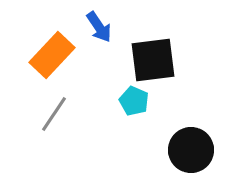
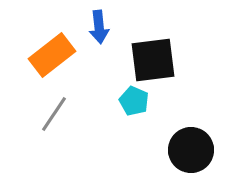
blue arrow: rotated 28 degrees clockwise
orange rectangle: rotated 9 degrees clockwise
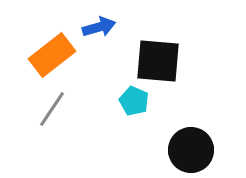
blue arrow: rotated 100 degrees counterclockwise
black square: moved 5 px right, 1 px down; rotated 12 degrees clockwise
gray line: moved 2 px left, 5 px up
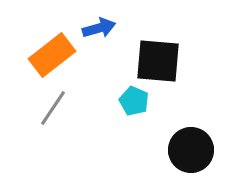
blue arrow: moved 1 px down
gray line: moved 1 px right, 1 px up
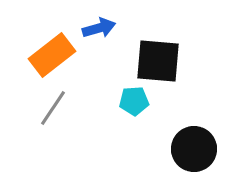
cyan pentagon: rotated 28 degrees counterclockwise
black circle: moved 3 px right, 1 px up
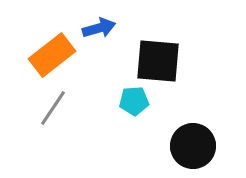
black circle: moved 1 px left, 3 px up
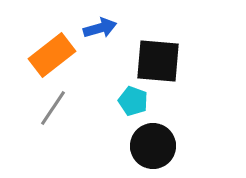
blue arrow: moved 1 px right
cyan pentagon: moved 1 px left; rotated 24 degrees clockwise
black circle: moved 40 px left
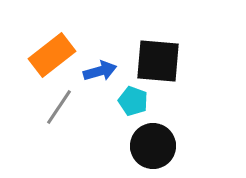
blue arrow: moved 43 px down
gray line: moved 6 px right, 1 px up
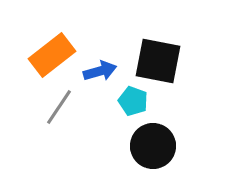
black square: rotated 6 degrees clockwise
